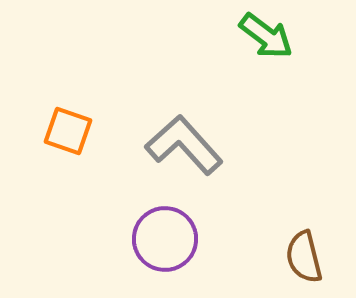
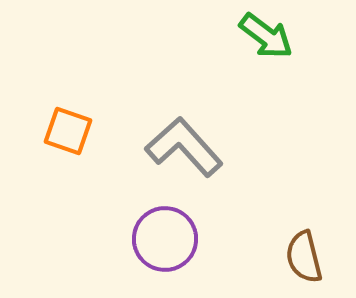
gray L-shape: moved 2 px down
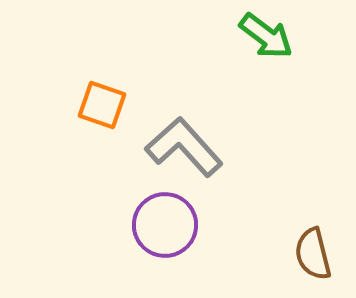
orange square: moved 34 px right, 26 px up
purple circle: moved 14 px up
brown semicircle: moved 9 px right, 3 px up
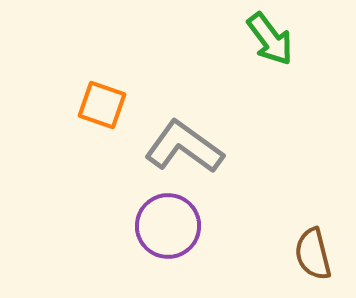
green arrow: moved 4 px right, 3 px down; rotated 16 degrees clockwise
gray L-shape: rotated 12 degrees counterclockwise
purple circle: moved 3 px right, 1 px down
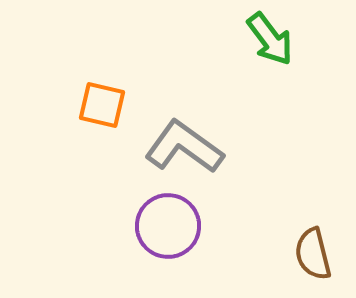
orange square: rotated 6 degrees counterclockwise
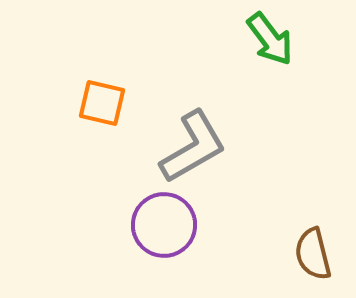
orange square: moved 2 px up
gray L-shape: moved 9 px right; rotated 114 degrees clockwise
purple circle: moved 4 px left, 1 px up
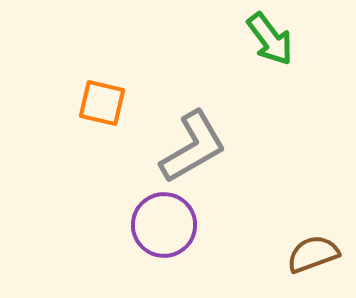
brown semicircle: rotated 84 degrees clockwise
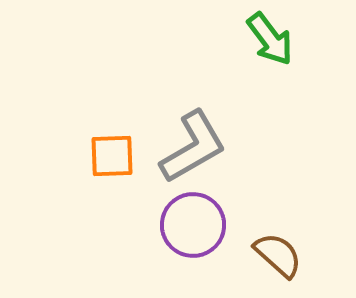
orange square: moved 10 px right, 53 px down; rotated 15 degrees counterclockwise
purple circle: moved 29 px right
brown semicircle: moved 35 px left, 1 px down; rotated 62 degrees clockwise
